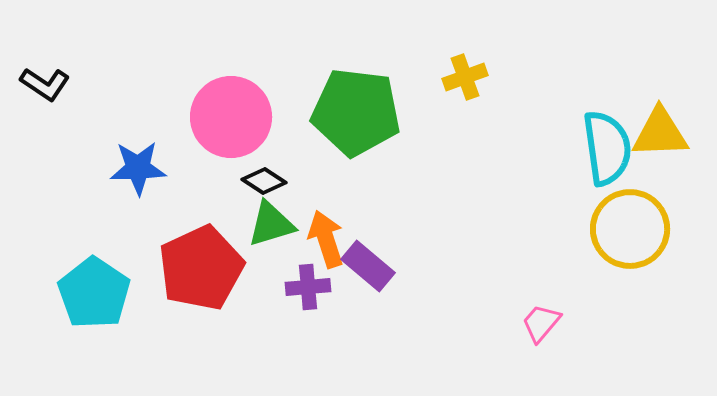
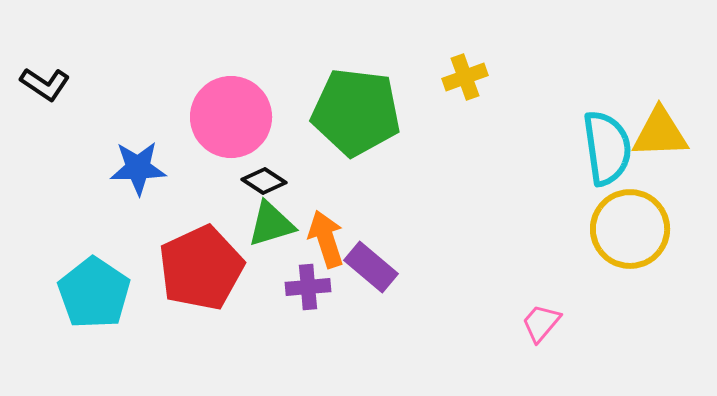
purple rectangle: moved 3 px right, 1 px down
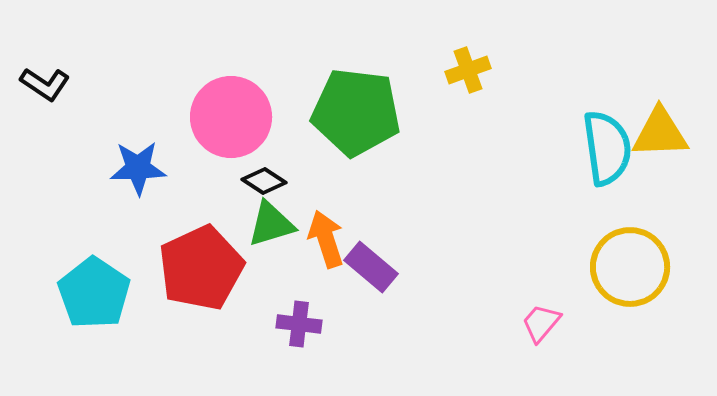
yellow cross: moved 3 px right, 7 px up
yellow circle: moved 38 px down
purple cross: moved 9 px left, 37 px down; rotated 12 degrees clockwise
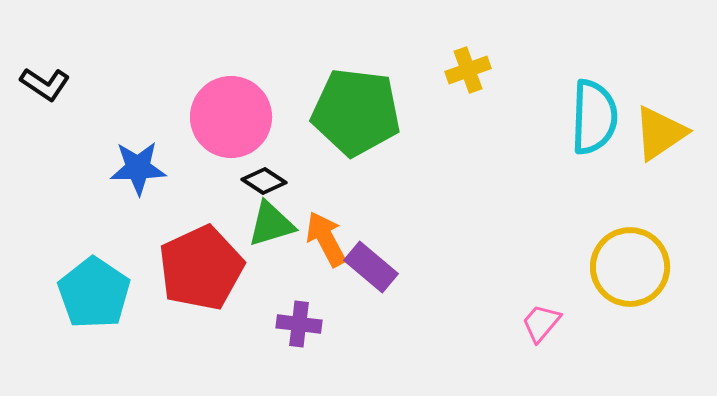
yellow triangle: rotated 32 degrees counterclockwise
cyan semicircle: moved 13 px left, 31 px up; rotated 10 degrees clockwise
orange arrow: rotated 10 degrees counterclockwise
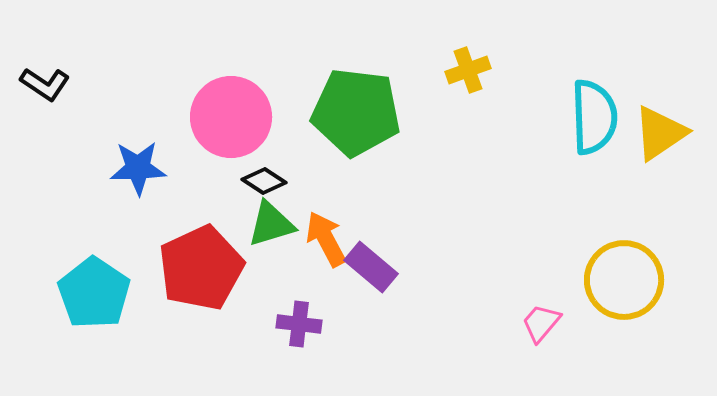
cyan semicircle: rotated 4 degrees counterclockwise
yellow circle: moved 6 px left, 13 px down
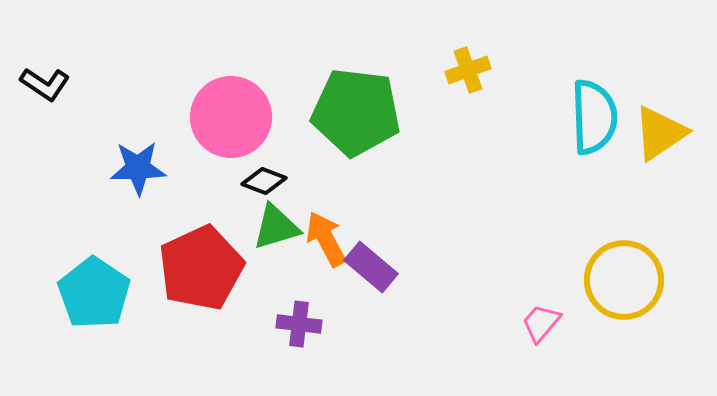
black diamond: rotated 12 degrees counterclockwise
green triangle: moved 5 px right, 3 px down
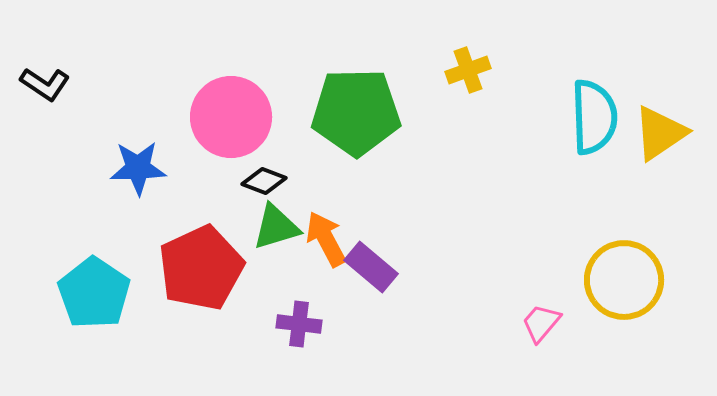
green pentagon: rotated 8 degrees counterclockwise
